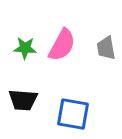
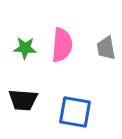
pink semicircle: rotated 24 degrees counterclockwise
blue square: moved 2 px right, 2 px up
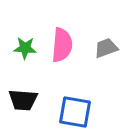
gray trapezoid: rotated 80 degrees clockwise
